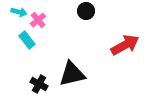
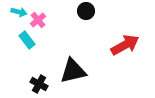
black triangle: moved 1 px right, 3 px up
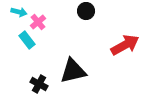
pink cross: moved 2 px down
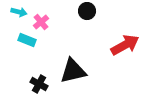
black circle: moved 1 px right
pink cross: moved 3 px right
cyan rectangle: rotated 30 degrees counterclockwise
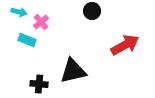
black circle: moved 5 px right
black cross: rotated 24 degrees counterclockwise
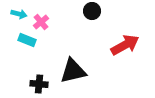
cyan arrow: moved 2 px down
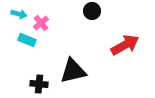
pink cross: moved 1 px down
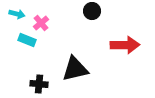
cyan arrow: moved 2 px left
red arrow: rotated 28 degrees clockwise
black triangle: moved 2 px right, 2 px up
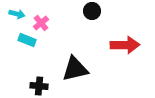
black cross: moved 2 px down
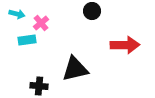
cyan rectangle: rotated 30 degrees counterclockwise
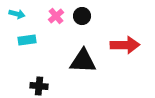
black circle: moved 10 px left, 5 px down
pink cross: moved 15 px right, 7 px up
black triangle: moved 8 px right, 8 px up; rotated 16 degrees clockwise
